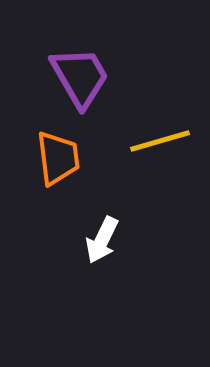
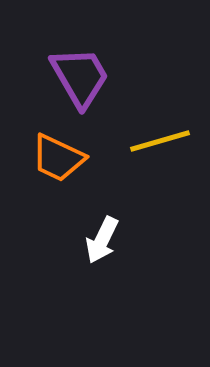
orange trapezoid: rotated 122 degrees clockwise
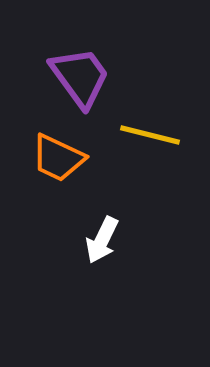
purple trapezoid: rotated 6 degrees counterclockwise
yellow line: moved 10 px left, 6 px up; rotated 30 degrees clockwise
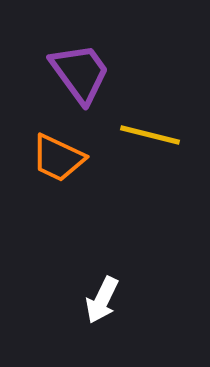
purple trapezoid: moved 4 px up
white arrow: moved 60 px down
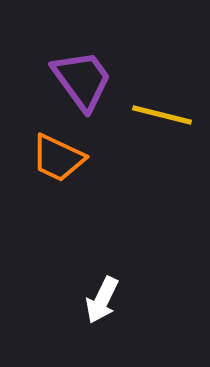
purple trapezoid: moved 2 px right, 7 px down
yellow line: moved 12 px right, 20 px up
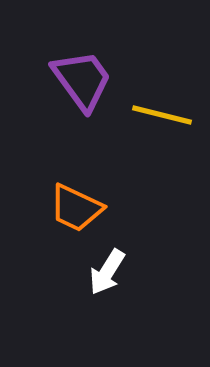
orange trapezoid: moved 18 px right, 50 px down
white arrow: moved 5 px right, 28 px up; rotated 6 degrees clockwise
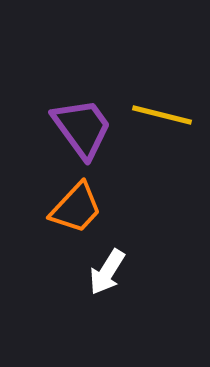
purple trapezoid: moved 48 px down
orange trapezoid: rotated 72 degrees counterclockwise
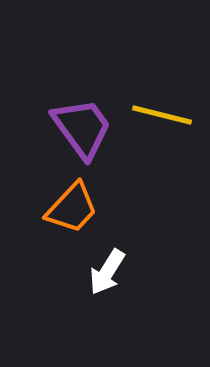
orange trapezoid: moved 4 px left
